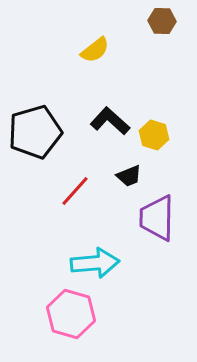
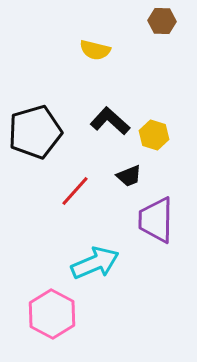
yellow semicircle: rotated 52 degrees clockwise
purple trapezoid: moved 1 px left, 2 px down
cyan arrow: rotated 18 degrees counterclockwise
pink hexagon: moved 19 px left; rotated 12 degrees clockwise
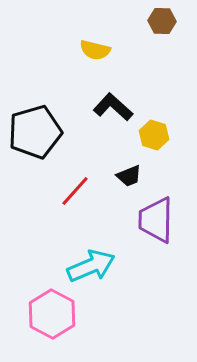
black L-shape: moved 3 px right, 14 px up
cyan arrow: moved 4 px left, 3 px down
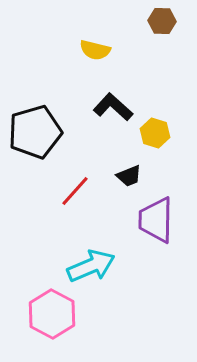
yellow hexagon: moved 1 px right, 2 px up
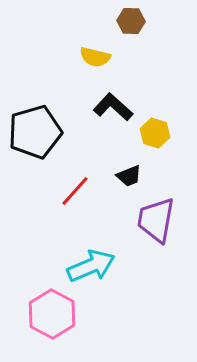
brown hexagon: moved 31 px left
yellow semicircle: moved 7 px down
purple trapezoid: rotated 9 degrees clockwise
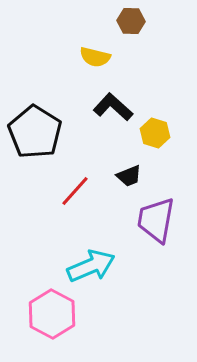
black pentagon: rotated 24 degrees counterclockwise
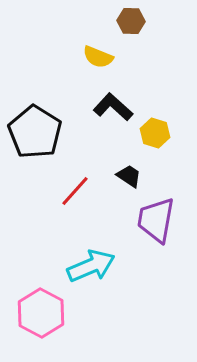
yellow semicircle: moved 3 px right; rotated 8 degrees clockwise
black trapezoid: rotated 124 degrees counterclockwise
pink hexagon: moved 11 px left, 1 px up
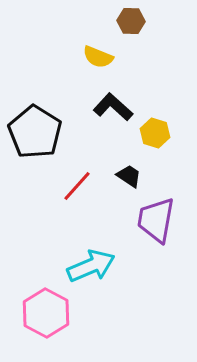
red line: moved 2 px right, 5 px up
pink hexagon: moved 5 px right
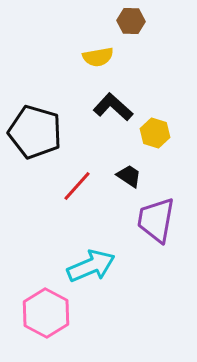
yellow semicircle: rotated 32 degrees counterclockwise
black pentagon: rotated 16 degrees counterclockwise
